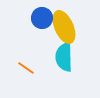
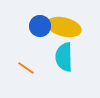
blue circle: moved 2 px left, 8 px down
yellow ellipse: rotated 52 degrees counterclockwise
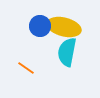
cyan semicircle: moved 3 px right, 5 px up; rotated 12 degrees clockwise
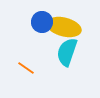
blue circle: moved 2 px right, 4 px up
cyan semicircle: rotated 8 degrees clockwise
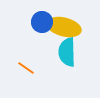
cyan semicircle: rotated 20 degrees counterclockwise
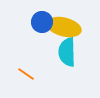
orange line: moved 6 px down
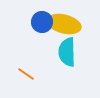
yellow ellipse: moved 3 px up
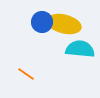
cyan semicircle: moved 13 px right, 3 px up; rotated 96 degrees clockwise
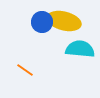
yellow ellipse: moved 3 px up
orange line: moved 1 px left, 4 px up
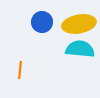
yellow ellipse: moved 15 px right, 3 px down; rotated 24 degrees counterclockwise
orange line: moved 5 px left; rotated 60 degrees clockwise
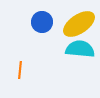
yellow ellipse: rotated 24 degrees counterclockwise
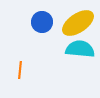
yellow ellipse: moved 1 px left, 1 px up
